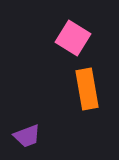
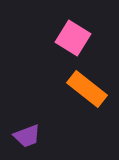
orange rectangle: rotated 42 degrees counterclockwise
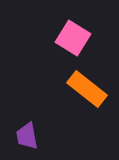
purple trapezoid: rotated 100 degrees clockwise
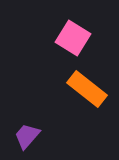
purple trapezoid: rotated 52 degrees clockwise
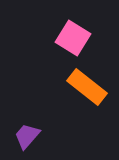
orange rectangle: moved 2 px up
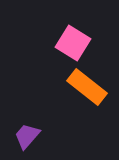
pink square: moved 5 px down
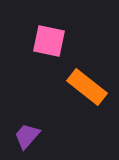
pink square: moved 24 px left, 2 px up; rotated 20 degrees counterclockwise
